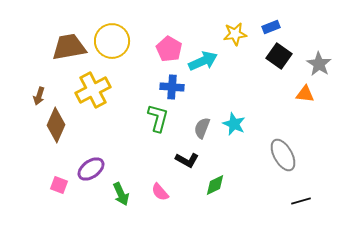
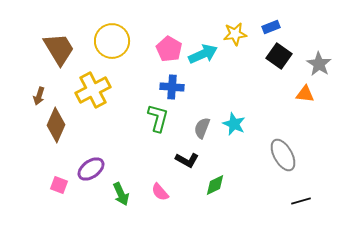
brown trapezoid: moved 10 px left, 2 px down; rotated 69 degrees clockwise
cyan arrow: moved 7 px up
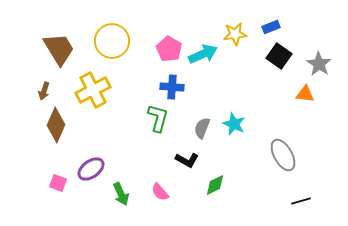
brown arrow: moved 5 px right, 5 px up
pink square: moved 1 px left, 2 px up
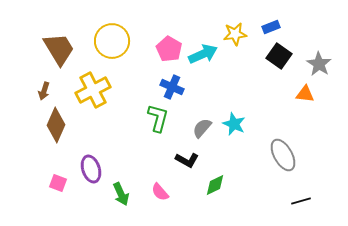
blue cross: rotated 20 degrees clockwise
gray semicircle: rotated 20 degrees clockwise
purple ellipse: rotated 72 degrees counterclockwise
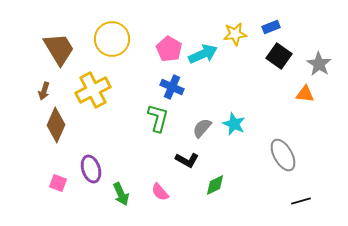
yellow circle: moved 2 px up
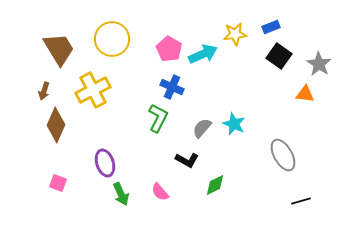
green L-shape: rotated 12 degrees clockwise
purple ellipse: moved 14 px right, 6 px up
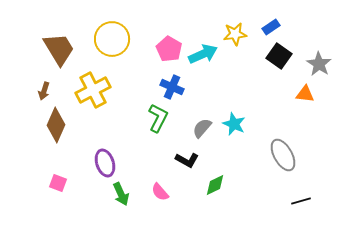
blue rectangle: rotated 12 degrees counterclockwise
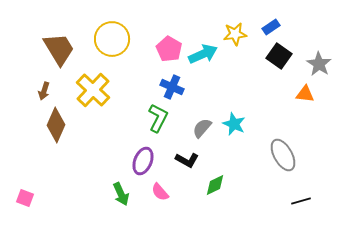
yellow cross: rotated 20 degrees counterclockwise
purple ellipse: moved 38 px right, 2 px up; rotated 40 degrees clockwise
pink square: moved 33 px left, 15 px down
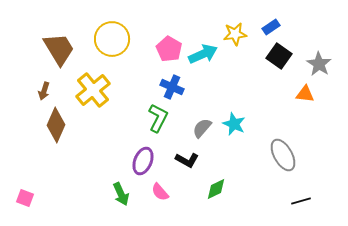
yellow cross: rotated 8 degrees clockwise
green diamond: moved 1 px right, 4 px down
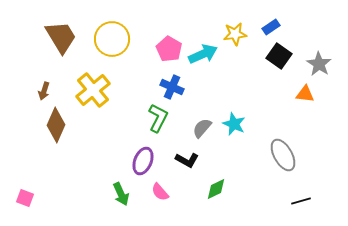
brown trapezoid: moved 2 px right, 12 px up
